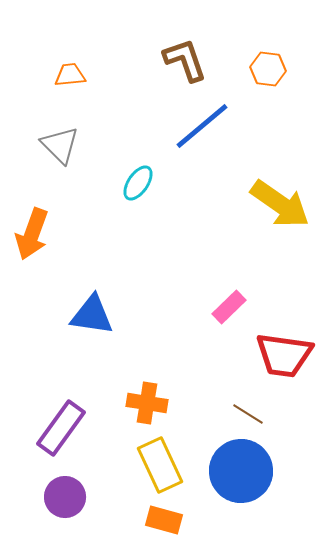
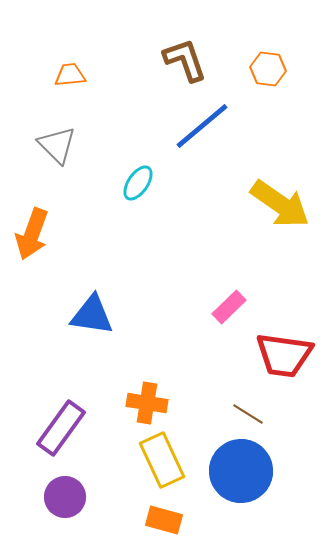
gray triangle: moved 3 px left
yellow rectangle: moved 2 px right, 5 px up
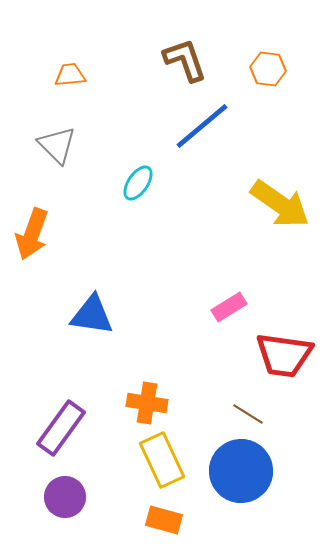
pink rectangle: rotated 12 degrees clockwise
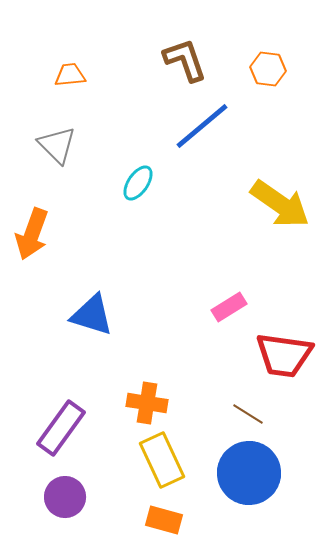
blue triangle: rotated 9 degrees clockwise
blue circle: moved 8 px right, 2 px down
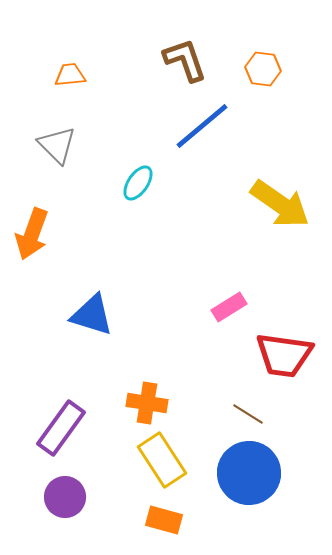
orange hexagon: moved 5 px left
yellow rectangle: rotated 8 degrees counterclockwise
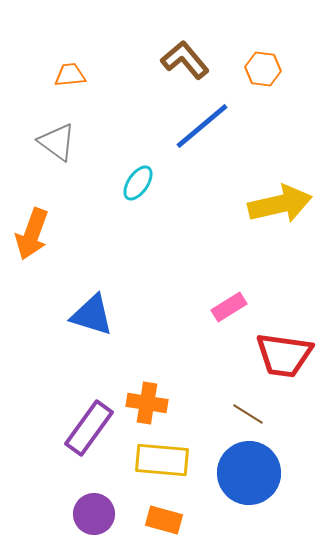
brown L-shape: rotated 21 degrees counterclockwise
gray triangle: moved 3 px up; rotated 9 degrees counterclockwise
yellow arrow: rotated 48 degrees counterclockwise
purple rectangle: moved 28 px right
yellow rectangle: rotated 52 degrees counterclockwise
purple circle: moved 29 px right, 17 px down
